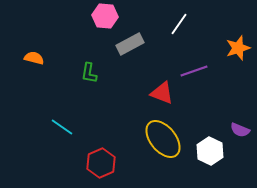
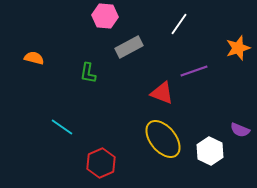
gray rectangle: moved 1 px left, 3 px down
green L-shape: moved 1 px left
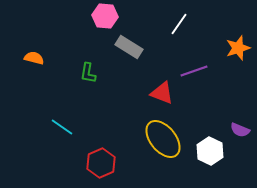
gray rectangle: rotated 60 degrees clockwise
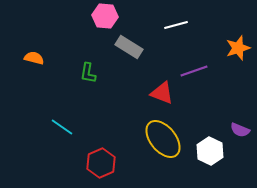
white line: moved 3 px left, 1 px down; rotated 40 degrees clockwise
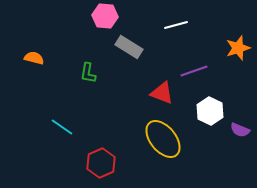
white hexagon: moved 40 px up
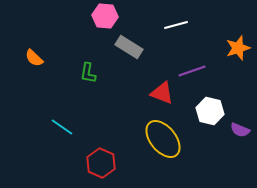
orange semicircle: rotated 150 degrees counterclockwise
purple line: moved 2 px left
white hexagon: rotated 12 degrees counterclockwise
red hexagon: rotated 12 degrees counterclockwise
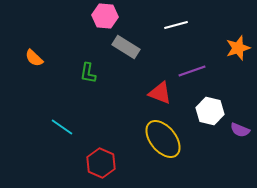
gray rectangle: moved 3 px left
red triangle: moved 2 px left
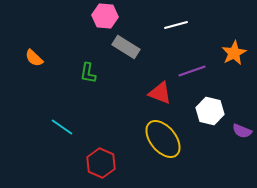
orange star: moved 4 px left, 5 px down; rotated 10 degrees counterclockwise
purple semicircle: moved 2 px right, 1 px down
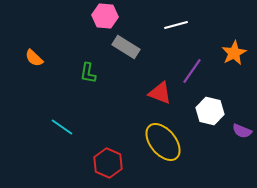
purple line: rotated 36 degrees counterclockwise
yellow ellipse: moved 3 px down
red hexagon: moved 7 px right
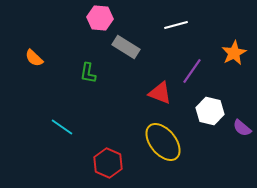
pink hexagon: moved 5 px left, 2 px down
purple semicircle: moved 3 px up; rotated 18 degrees clockwise
